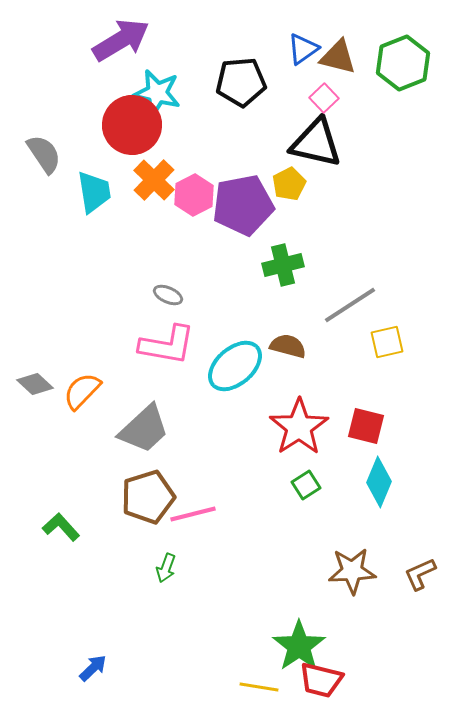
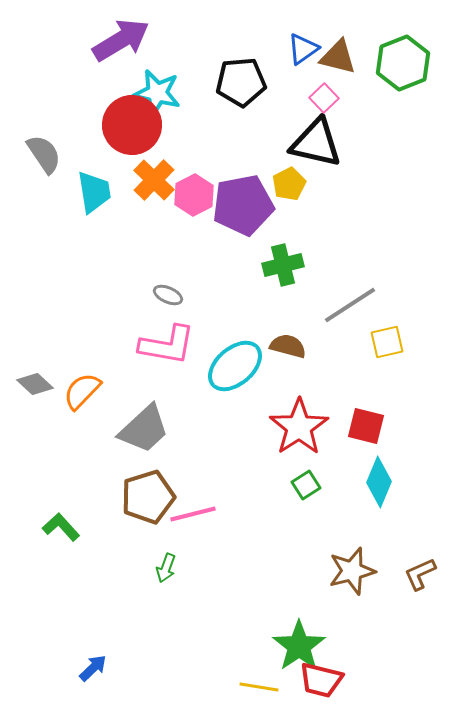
brown star: rotated 12 degrees counterclockwise
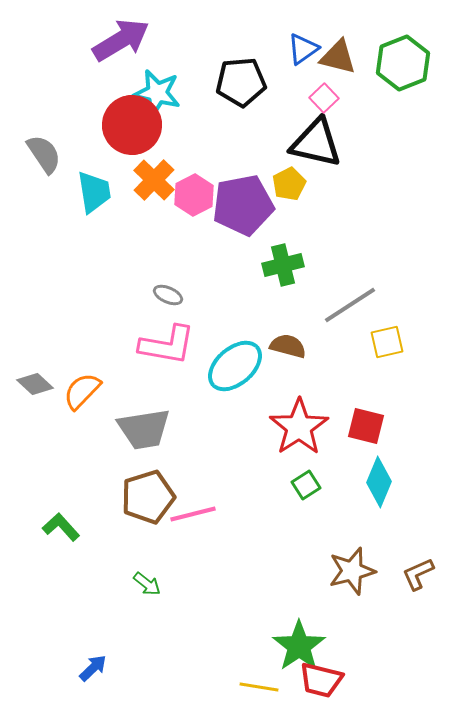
gray trapezoid: rotated 34 degrees clockwise
green arrow: moved 19 px left, 16 px down; rotated 72 degrees counterclockwise
brown L-shape: moved 2 px left
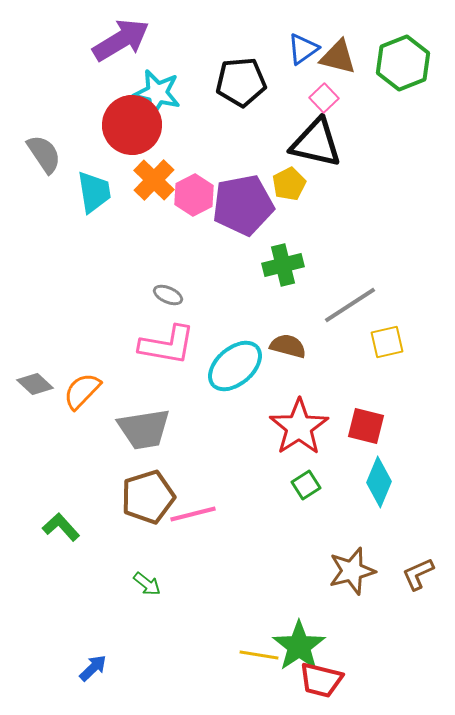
yellow line: moved 32 px up
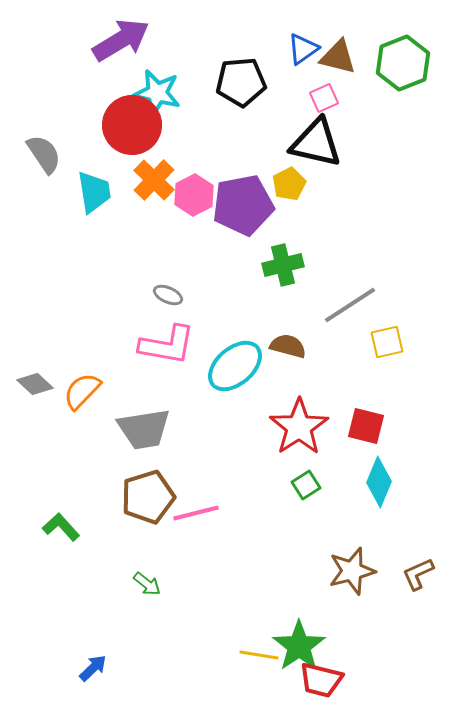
pink square: rotated 20 degrees clockwise
pink line: moved 3 px right, 1 px up
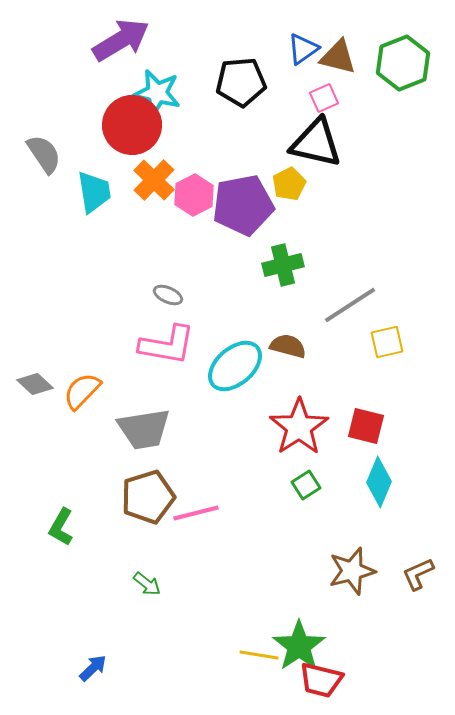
green L-shape: rotated 108 degrees counterclockwise
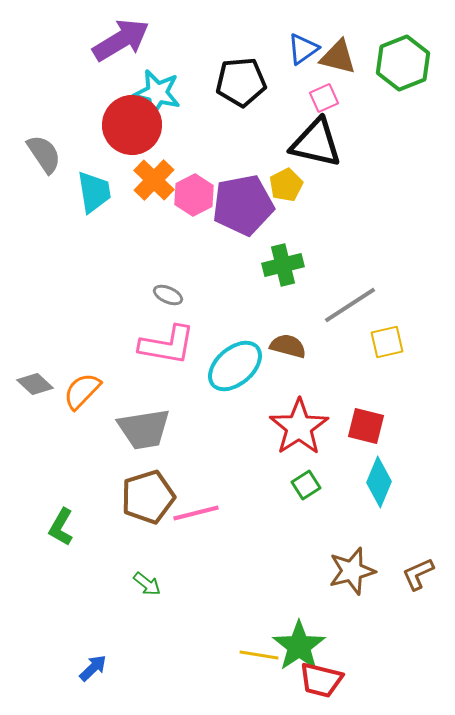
yellow pentagon: moved 3 px left, 1 px down
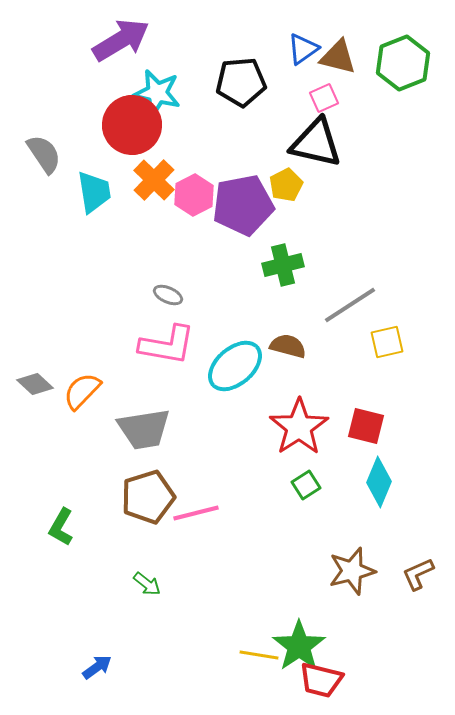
blue arrow: moved 4 px right, 1 px up; rotated 8 degrees clockwise
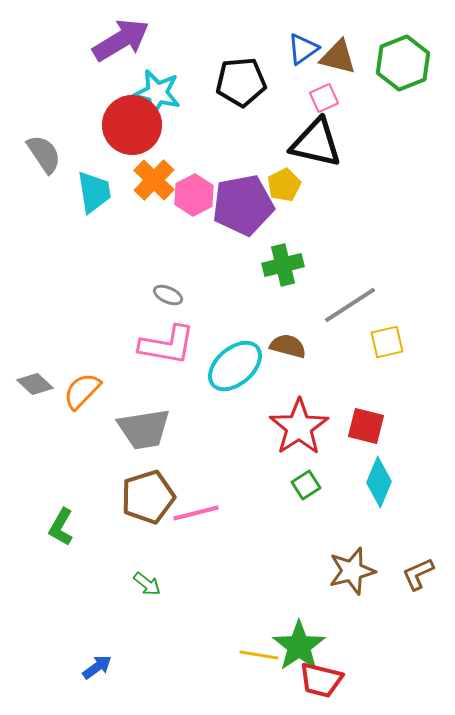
yellow pentagon: moved 2 px left
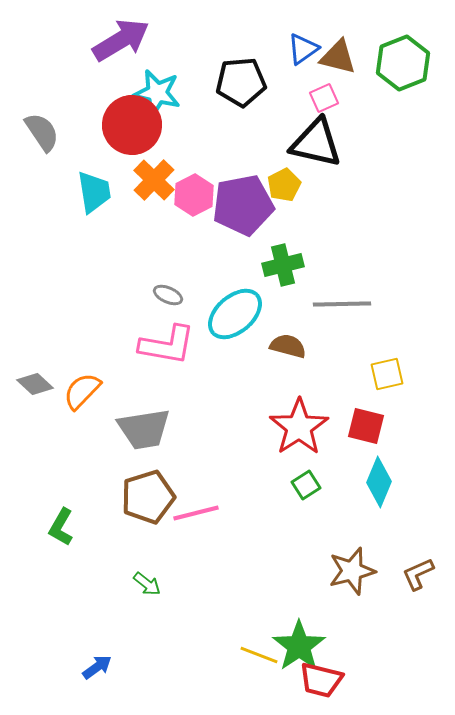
gray semicircle: moved 2 px left, 22 px up
gray line: moved 8 px left, 1 px up; rotated 32 degrees clockwise
yellow square: moved 32 px down
cyan ellipse: moved 52 px up
yellow line: rotated 12 degrees clockwise
